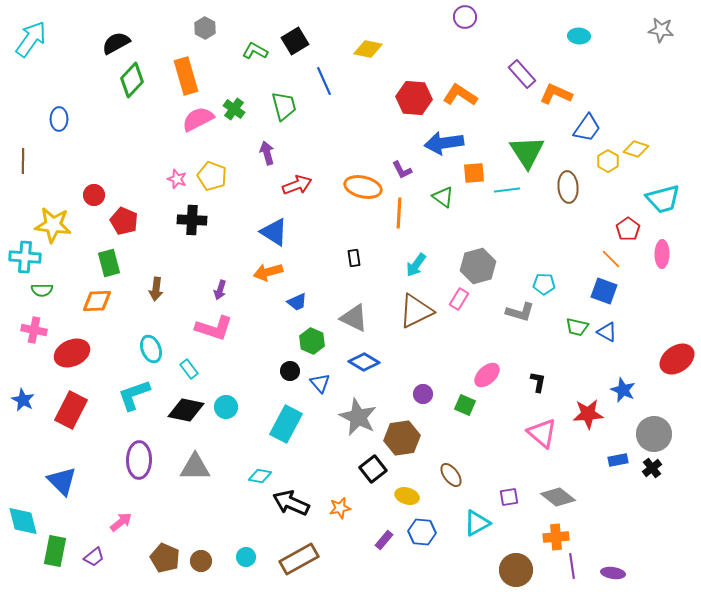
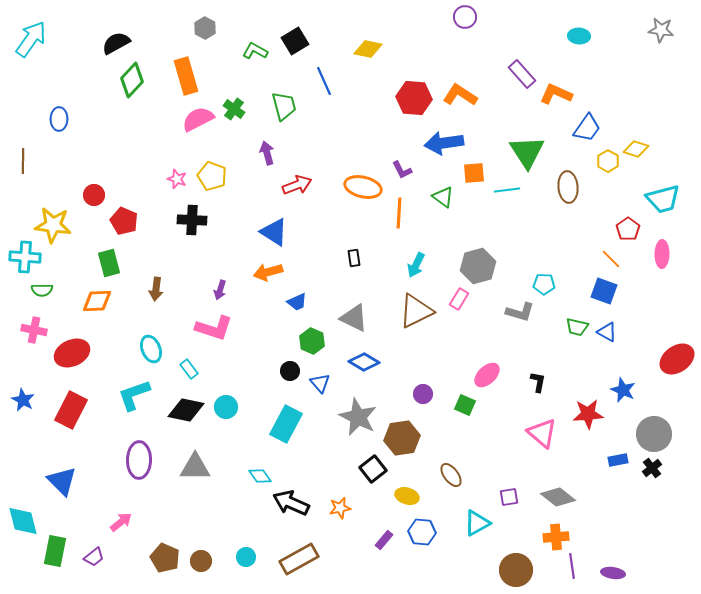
cyan arrow at (416, 265): rotated 10 degrees counterclockwise
cyan diamond at (260, 476): rotated 45 degrees clockwise
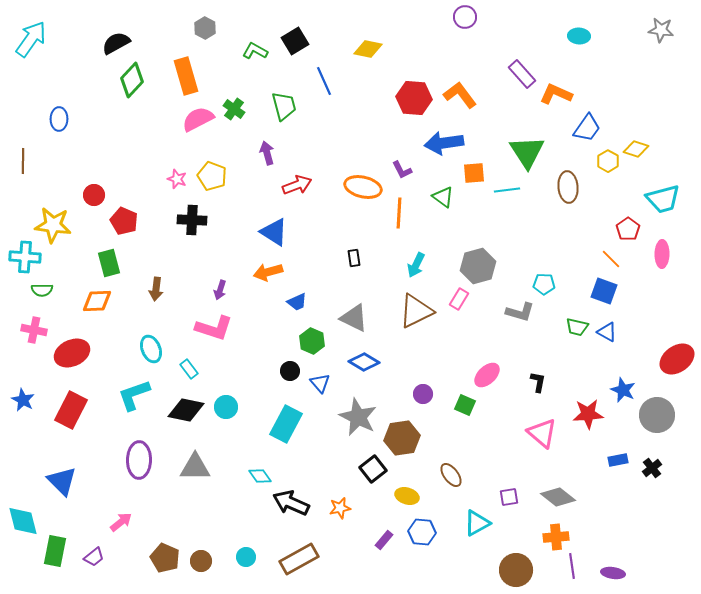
orange L-shape at (460, 95): rotated 20 degrees clockwise
gray circle at (654, 434): moved 3 px right, 19 px up
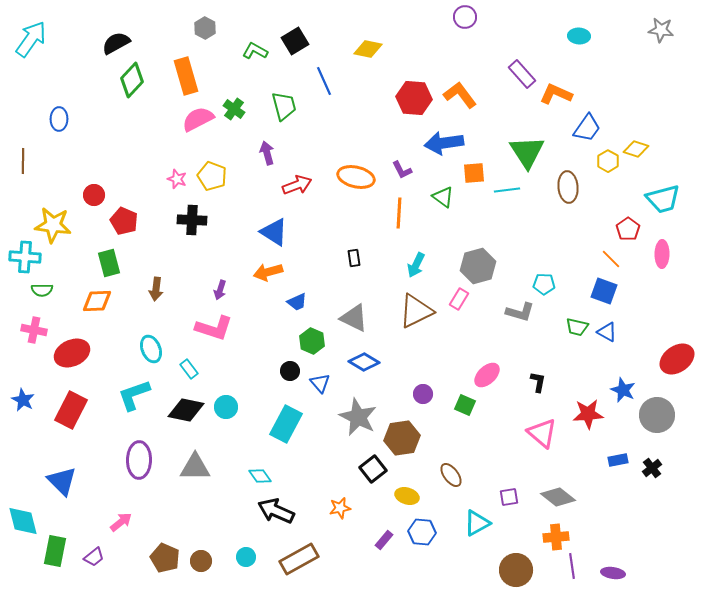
orange ellipse at (363, 187): moved 7 px left, 10 px up
black arrow at (291, 503): moved 15 px left, 8 px down
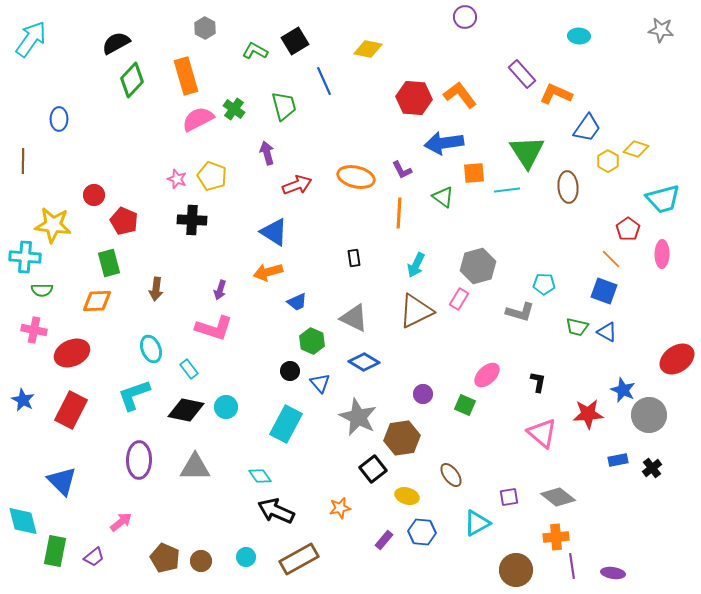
gray circle at (657, 415): moved 8 px left
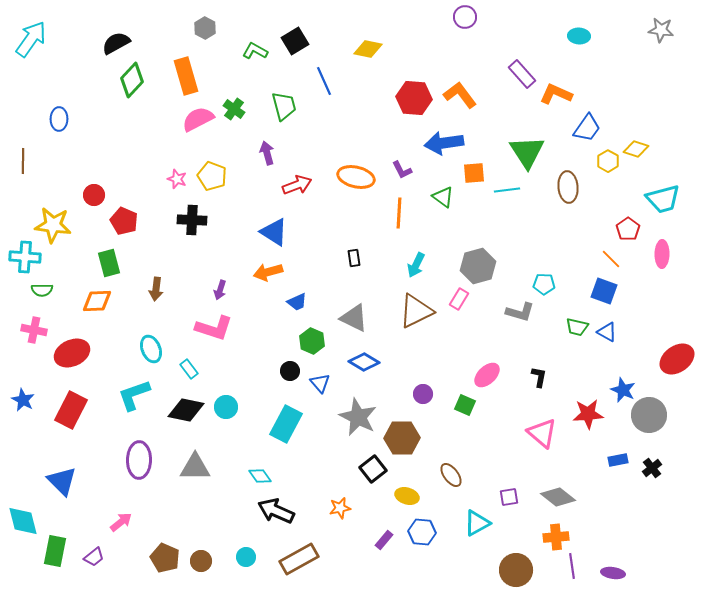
black L-shape at (538, 382): moved 1 px right, 5 px up
brown hexagon at (402, 438): rotated 8 degrees clockwise
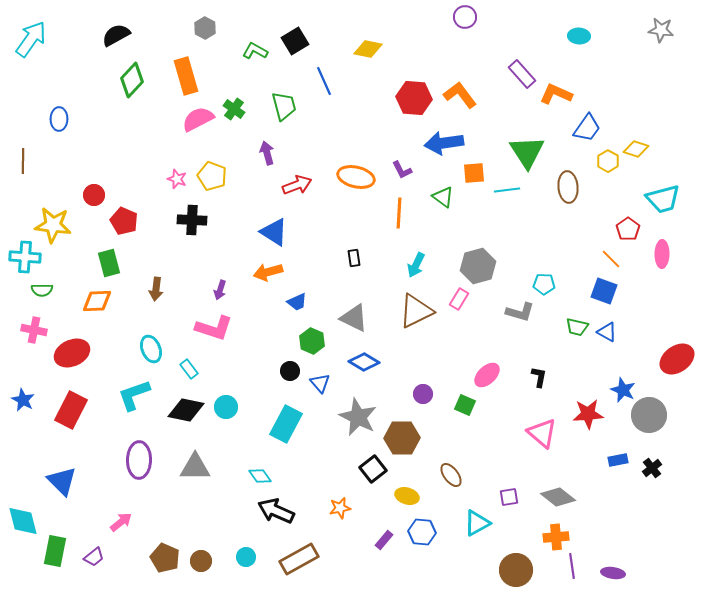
black semicircle at (116, 43): moved 8 px up
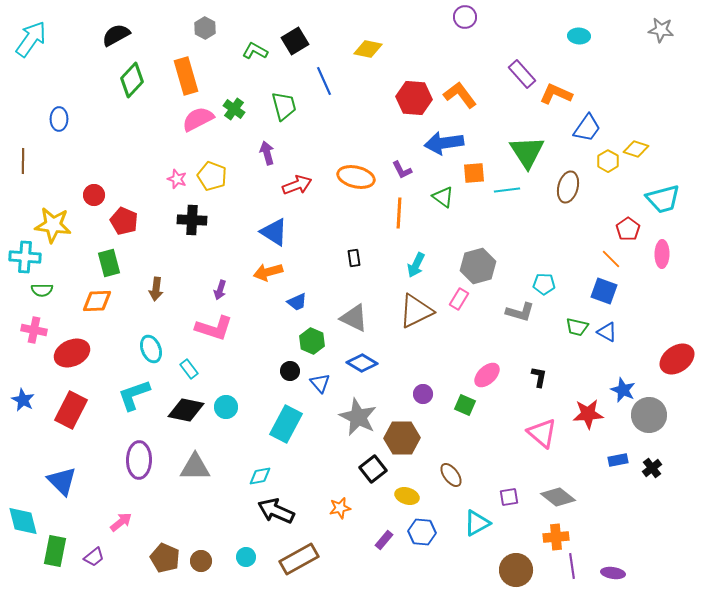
brown ellipse at (568, 187): rotated 20 degrees clockwise
blue diamond at (364, 362): moved 2 px left, 1 px down
cyan diamond at (260, 476): rotated 65 degrees counterclockwise
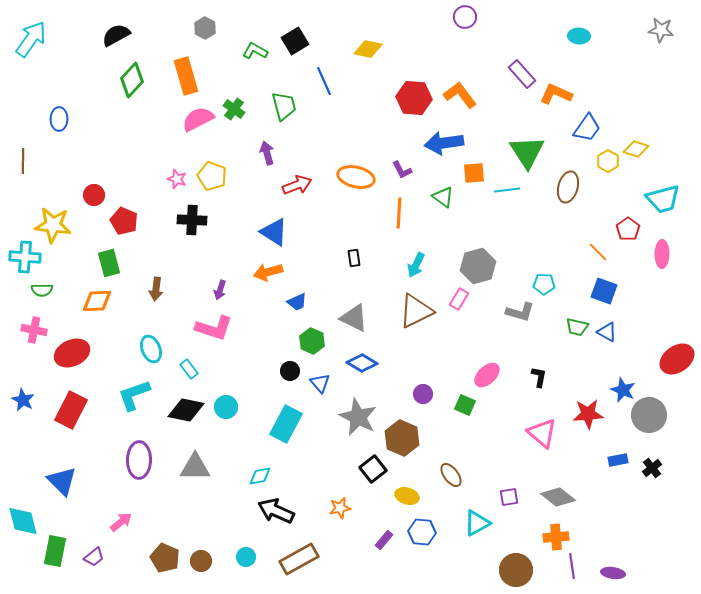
orange line at (611, 259): moved 13 px left, 7 px up
brown hexagon at (402, 438): rotated 24 degrees clockwise
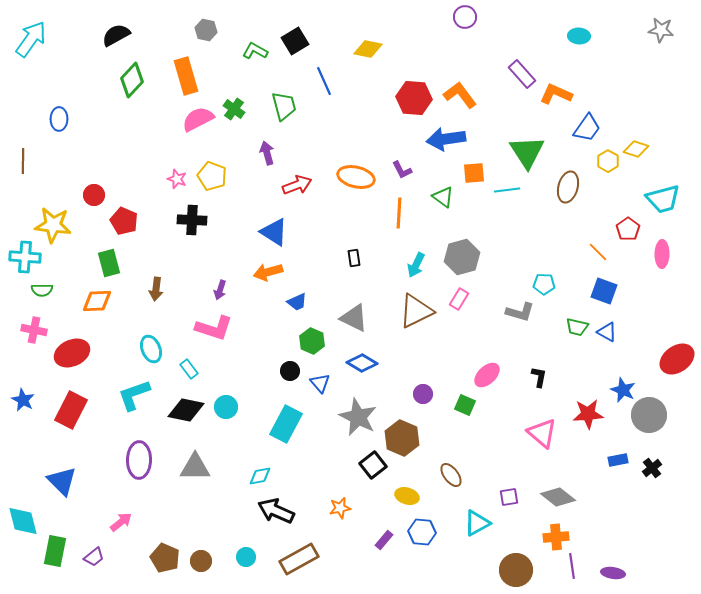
gray hexagon at (205, 28): moved 1 px right, 2 px down; rotated 15 degrees counterclockwise
blue arrow at (444, 143): moved 2 px right, 4 px up
gray hexagon at (478, 266): moved 16 px left, 9 px up
black square at (373, 469): moved 4 px up
